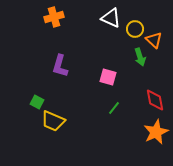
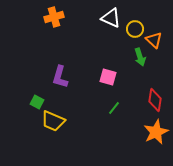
purple L-shape: moved 11 px down
red diamond: rotated 20 degrees clockwise
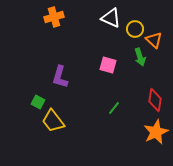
pink square: moved 12 px up
green square: moved 1 px right
yellow trapezoid: rotated 30 degrees clockwise
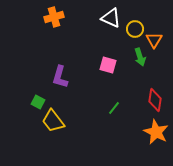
orange triangle: rotated 18 degrees clockwise
orange star: rotated 20 degrees counterclockwise
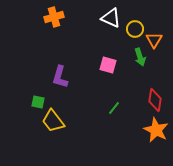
green square: rotated 16 degrees counterclockwise
orange star: moved 2 px up
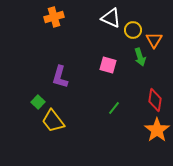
yellow circle: moved 2 px left, 1 px down
green square: rotated 32 degrees clockwise
orange star: moved 1 px right; rotated 10 degrees clockwise
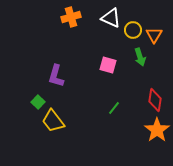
orange cross: moved 17 px right
orange triangle: moved 5 px up
purple L-shape: moved 4 px left, 1 px up
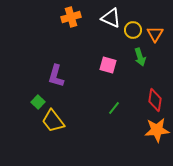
orange triangle: moved 1 px right, 1 px up
orange star: rotated 30 degrees clockwise
